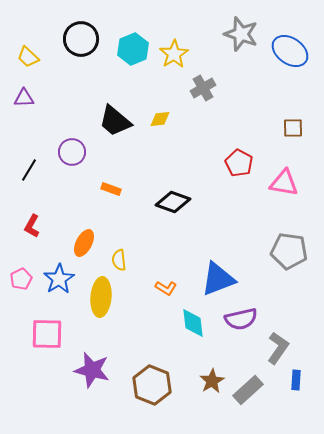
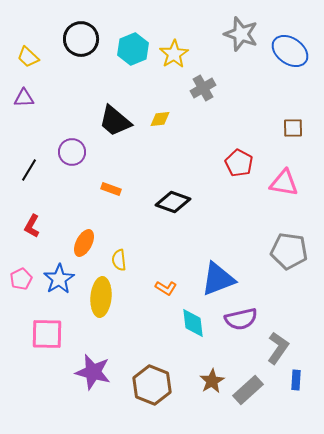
purple star: moved 1 px right, 2 px down
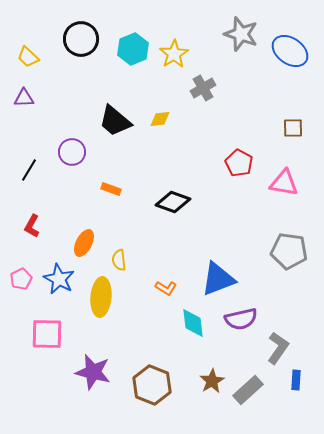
blue star: rotated 12 degrees counterclockwise
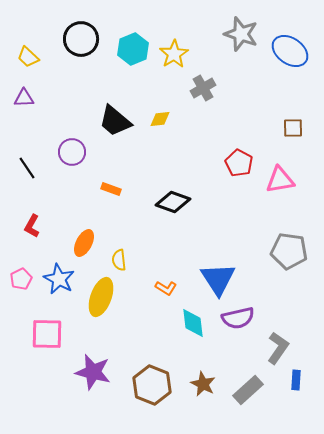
black line: moved 2 px left, 2 px up; rotated 65 degrees counterclockwise
pink triangle: moved 4 px left, 3 px up; rotated 20 degrees counterclockwise
blue triangle: rotated 42 degrees counterclockwise
yellow ellipse: rotated 15 degrees clockwise
purple semicircle: moved 3 px left, 1 px up
brown star: moved 9 px left, 3 px down; rotated 15 degrees counterclockwise
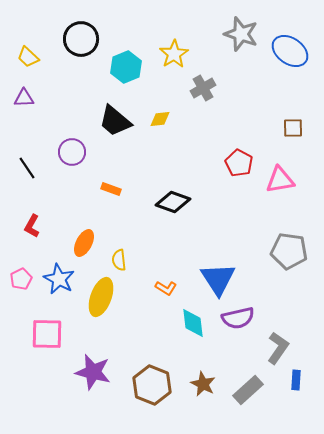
cyan hexagon: moved 7 px left, 18 px down
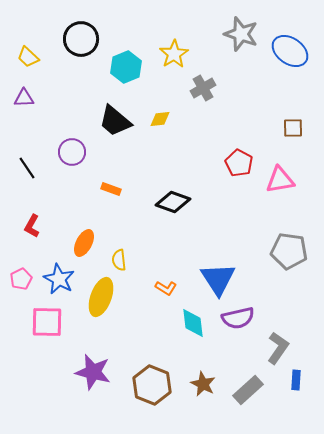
pink square: moved 12 px up
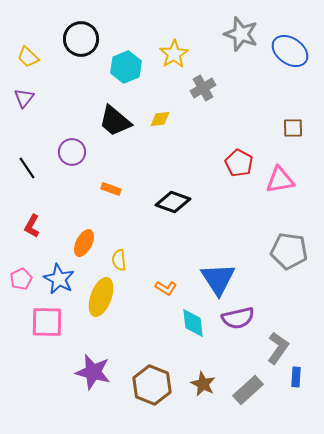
purple triangle: rotated 50 degrees counterclockwise
blue rectangle: moved 3 px up
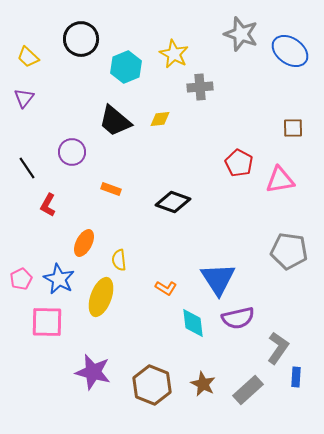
yellow star: rotated 12 degrees counterclockwise
gray cross: moved 3 px left, 1 px up; rotated 25 degrees clockwise
red L-shape: moved 16 px right, 21 px up
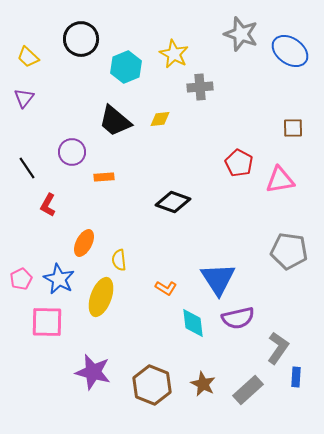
orange rectangle: moved 7 px left, 12 px up; rotated 24 degrees counterclockwise
